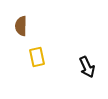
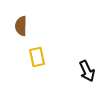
black arrow: moved 4 px down
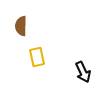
black arrow: moved 4 px left, 1 px down
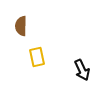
black arrow: moved 1 px left, 2 px up
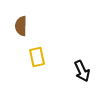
black arrow: moved 1 px down
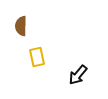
black arrow: moved 4 px left, 4 px down; rotated 65 degrees clockwise
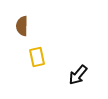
brown semicircle: moved 1 px right
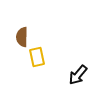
brown semicircle: moved 11 px down
